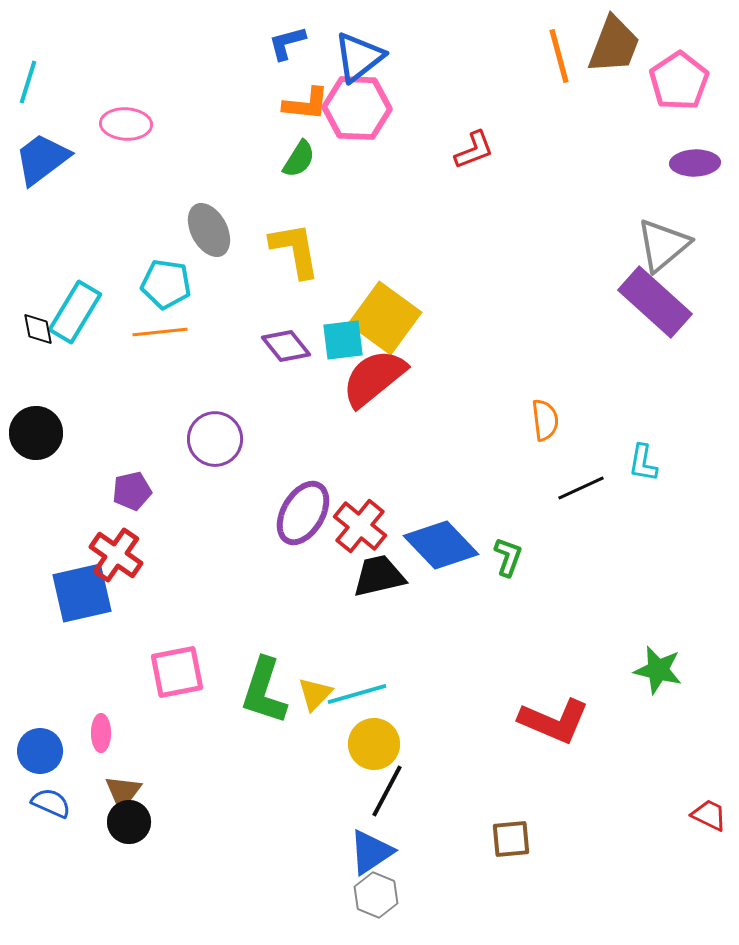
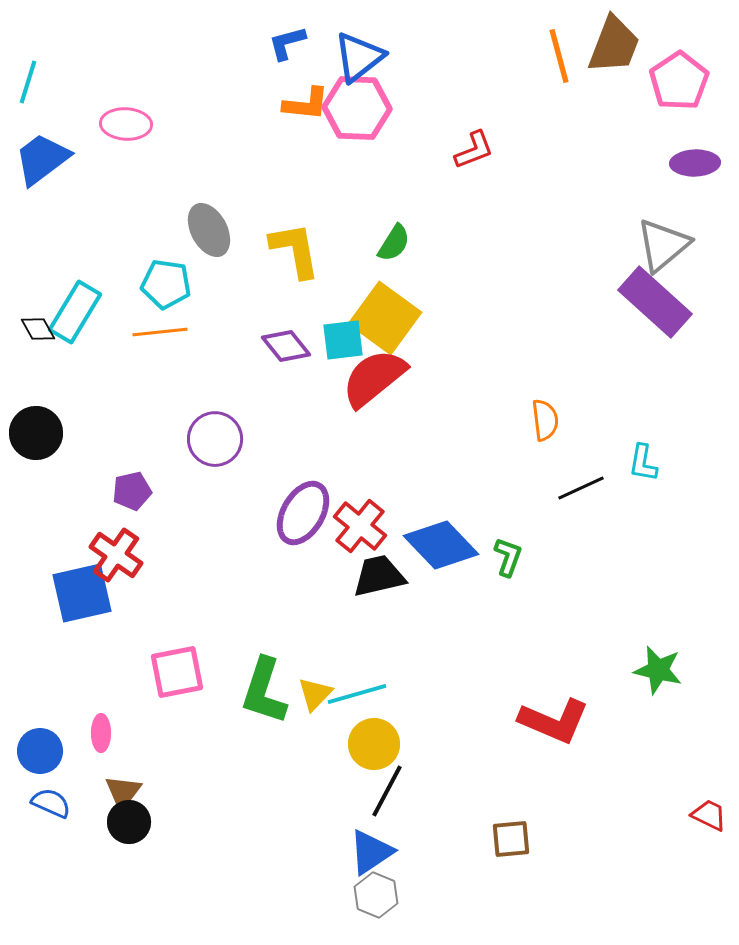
green semicircle at (299, 159): moved 95 px right, 84 px down
black diamond at (38, 329): rotated 18 degrees counterclockwise
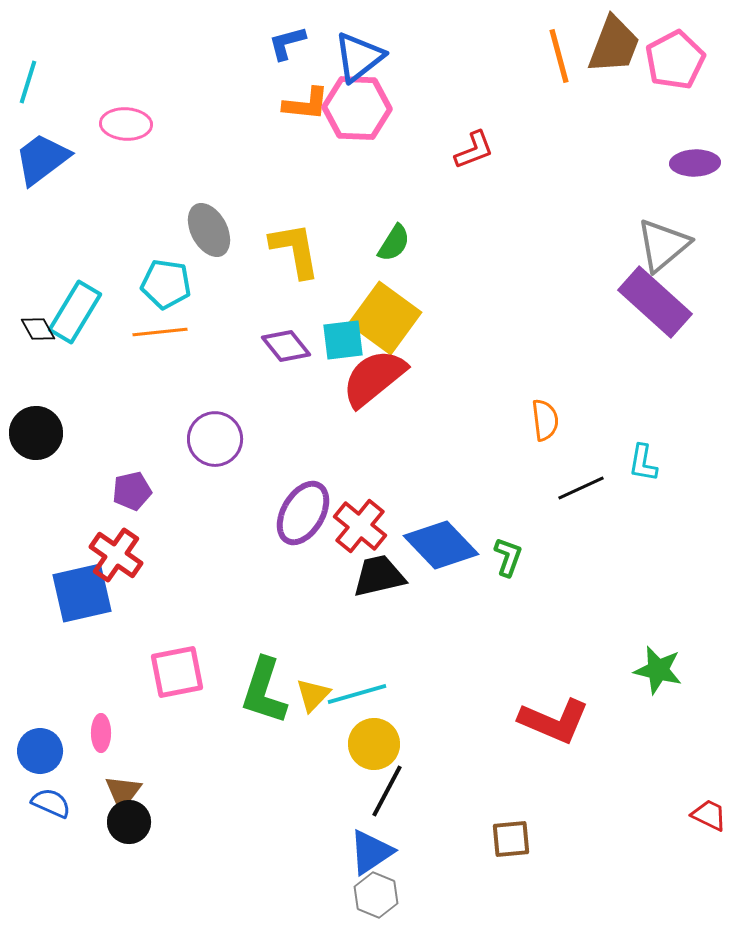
pink pentagon at (679, 81): moved 4 px left, 21 px up; rotated 6 degrees clockwise
yellow triangle at (315, 694): moved 2 px left, 1 px down
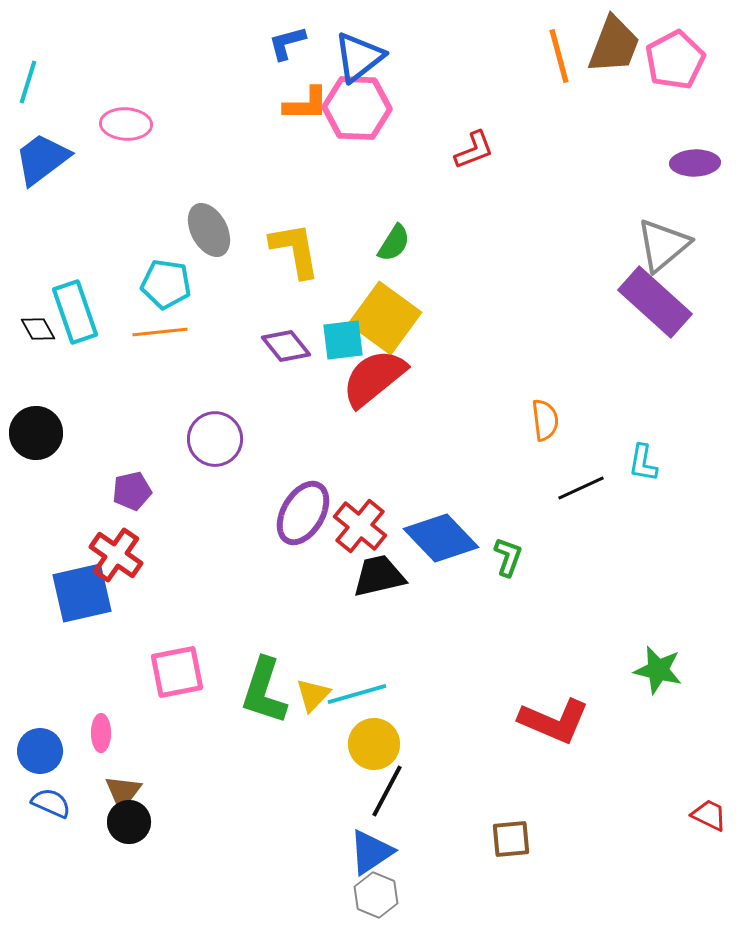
orange L-shape at (306, 104): rotated 6 degrees counterclockwise
cyan rectangle at (75, 312): rotated 50 degrees counterclockwise
blue diamond at (441, 545): moved 7 px up
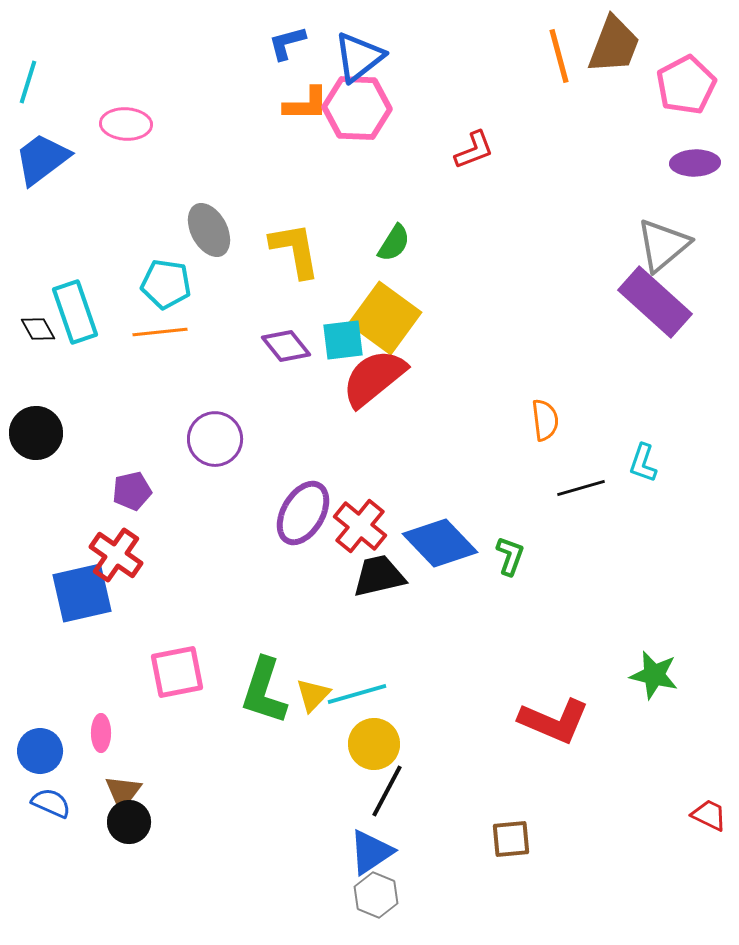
pink pentagon at (675, 60): moved 11 px right, 25 px down
cyan L-shape at (643, 463): rotated 9 degrees clockwise
black line at (581, 488): rotated 9 degrees clockwise
blue diamond at (441, 538): moved 1 px left, 5 px down
green L-shape at (508, 557): moved 2 px right, 1 px up
green star at (658, 670): moved 4 px left, 5 px down
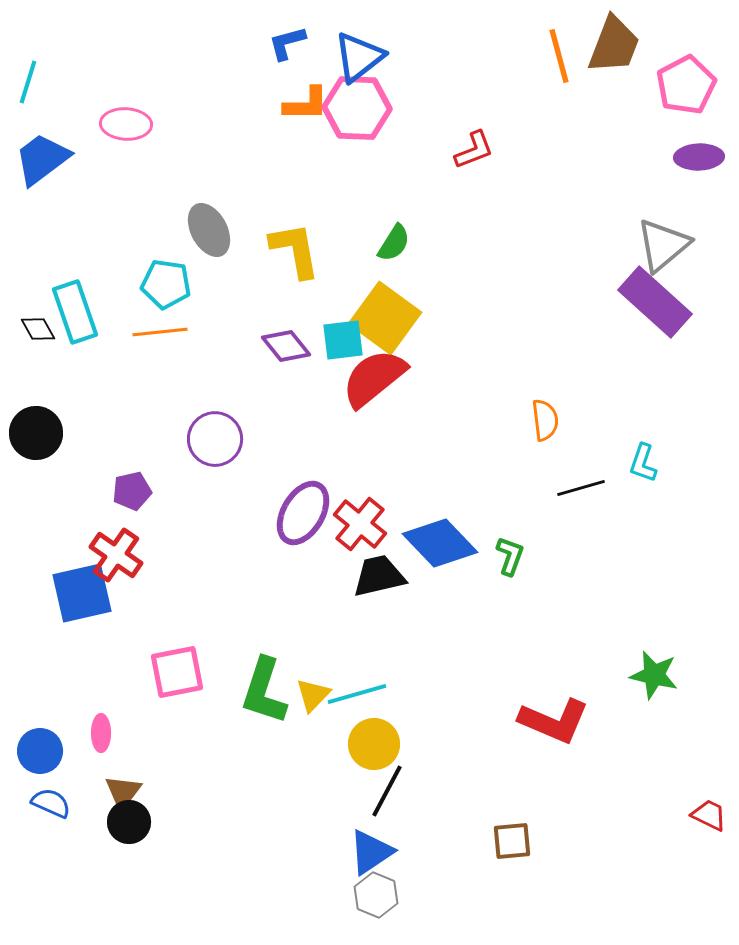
purple ellipse at (695, 163): moved 4 px right, 6 px up
red cross at (360, 526): moved 2 px up
brown square at (511, 839): moved 1 px right, 2 px down
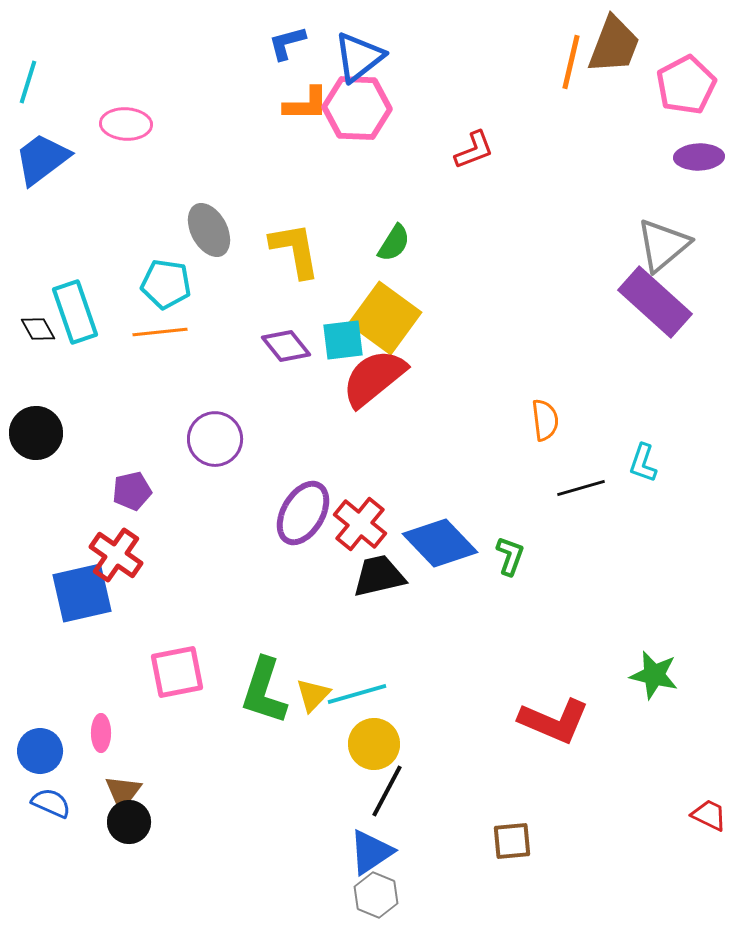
orange line at (559, 56): moved 12 px right, 6 px down; rotated 28 degrees clockwise
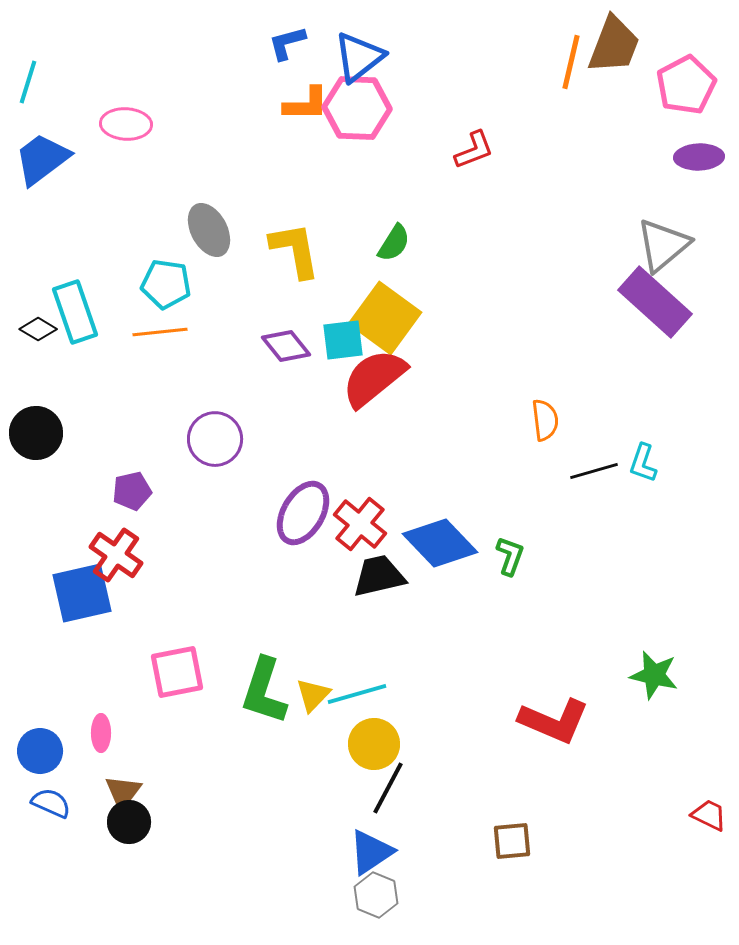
black diamond at (38, 329): rotated 30 degrees counterclockwise
black line at (581, 488): moved 13 px right, 17 px up
black line at (387, 791): moved 1 px right, 3 px up
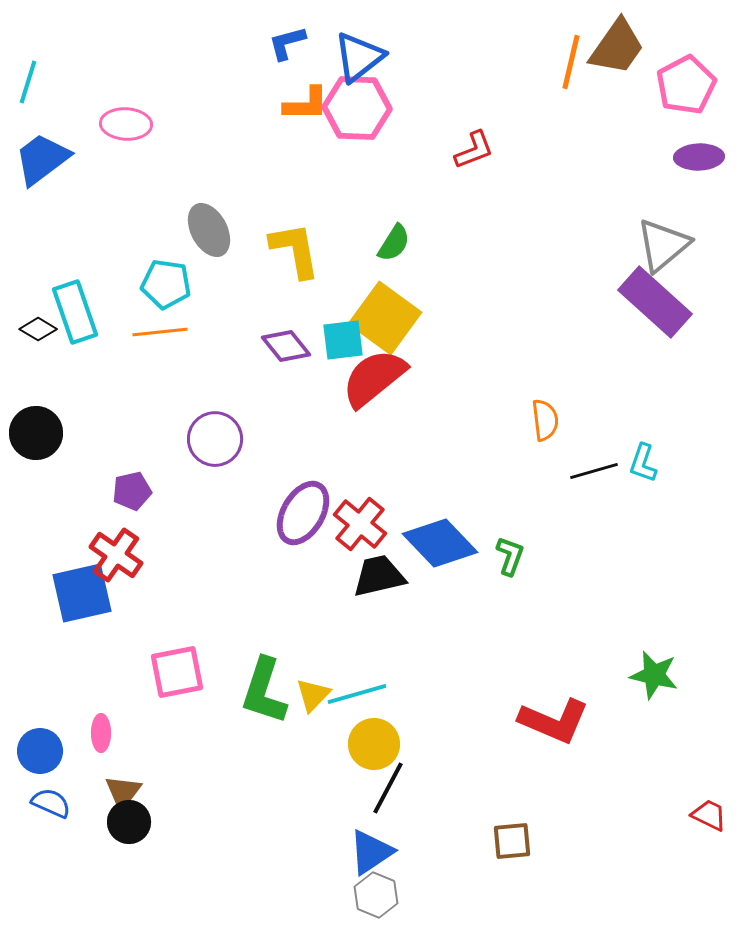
brown trapezoid at (614, 45): moved 3 px right, 2 px down; rotated 14 degrees clockwise
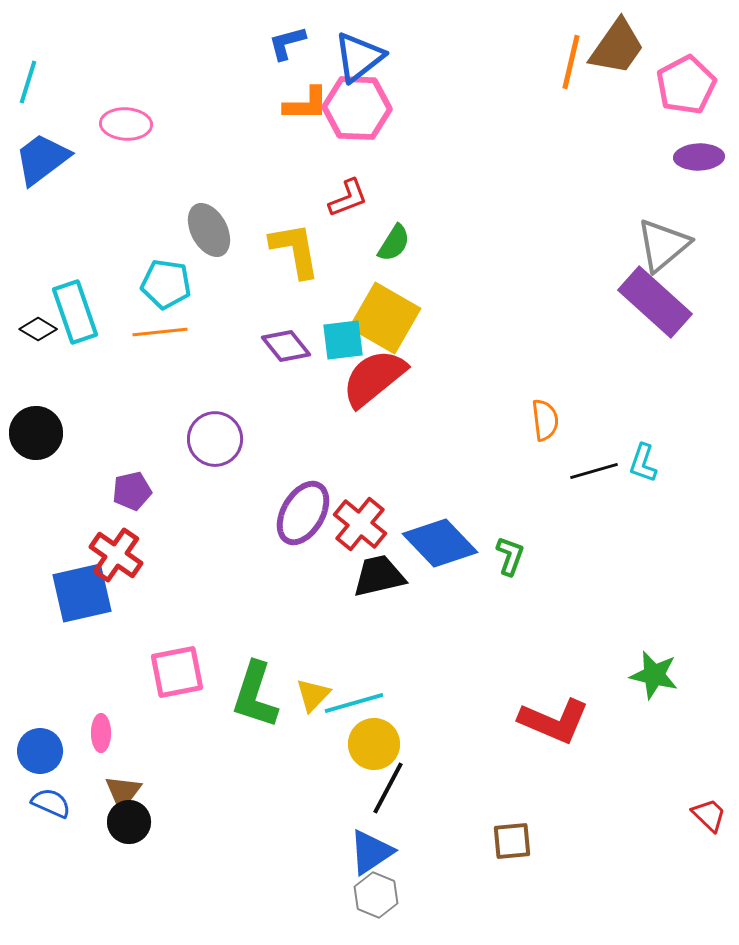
red L-shape at (474, 150): moved 126 px left, 48 px down
yellow square at (385, 318): rotated 6 degrees counterclockwise
green L-shape at (264, 691): moved 9 px left, 4 px down
cyan line at (357, 694): moved 3 px left, 9 px down
red trapezoid at (709, 815): rotated 18 degrees clockwise
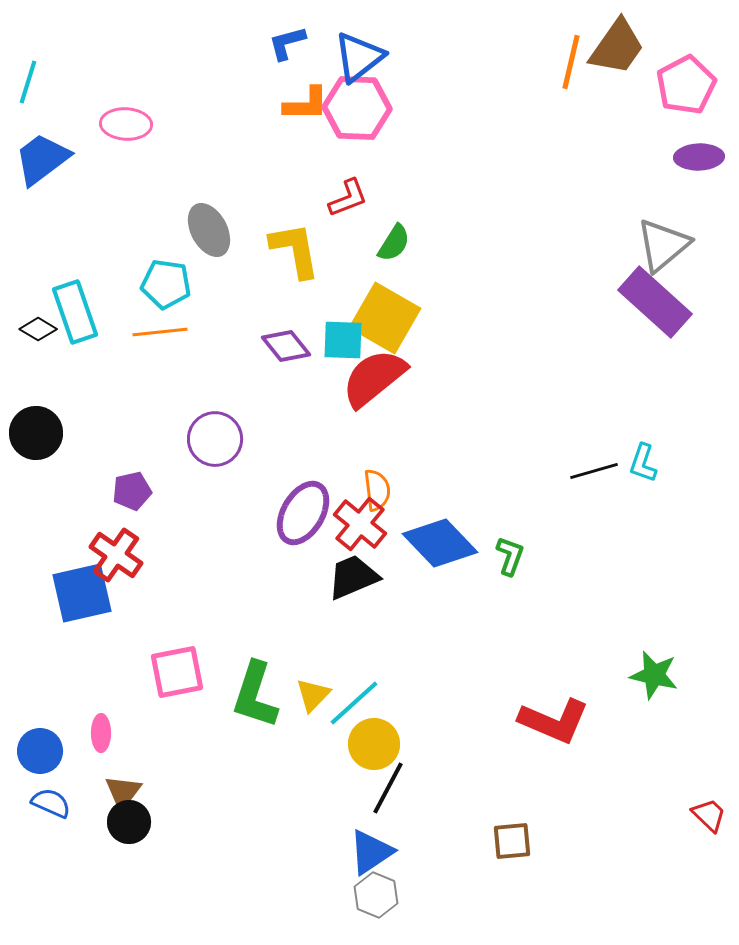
cyan square at (343, 340): rotated 9 degrees clockwise
orange semicircle at (545, 420): moved 168 px left, 70 px down
black trapezoid at (379, 576): moved 26 px left, 1 px down; rotated 10 degrees counterclockwise
cyan line at (354, 703): rotated 26 degrees counterclockwise
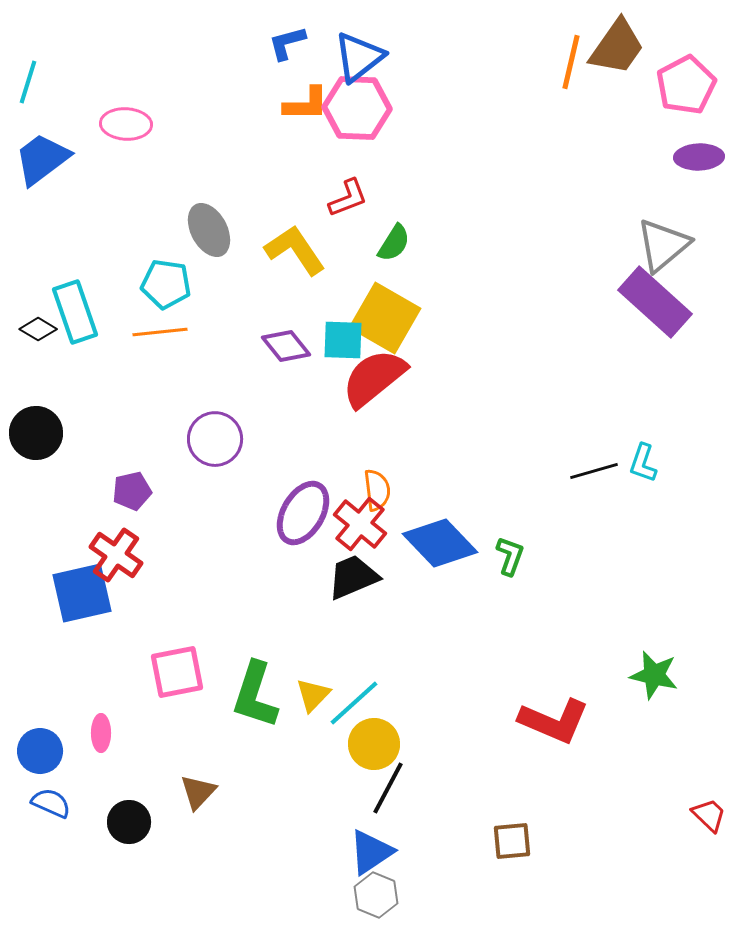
yellow L-shape at (295, 250): rotated 24 degrees counterclockwise
brown triangle at (123, 792): moved 75 px right; rotated 6 degrees clockwise
